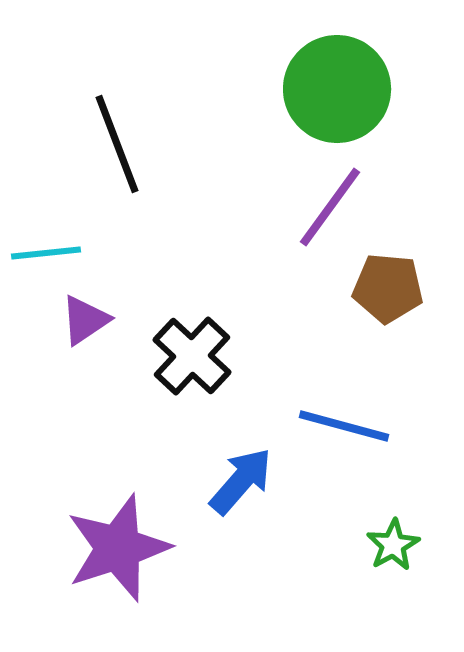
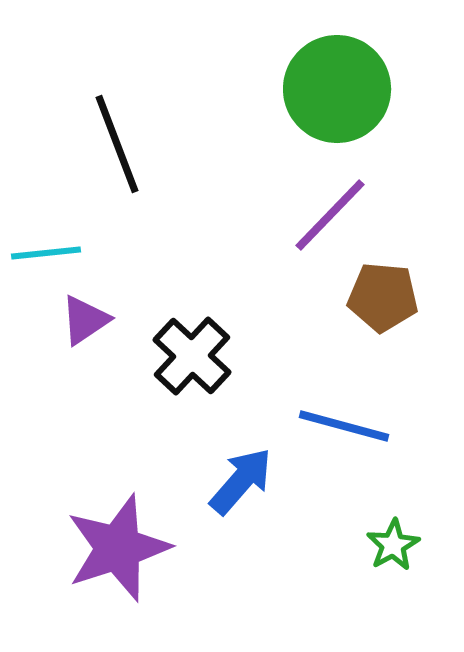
purple line: moved 8 px down; rotated 8 degrees clockwise
brown pentagon: moved 5 px left, 9 px down
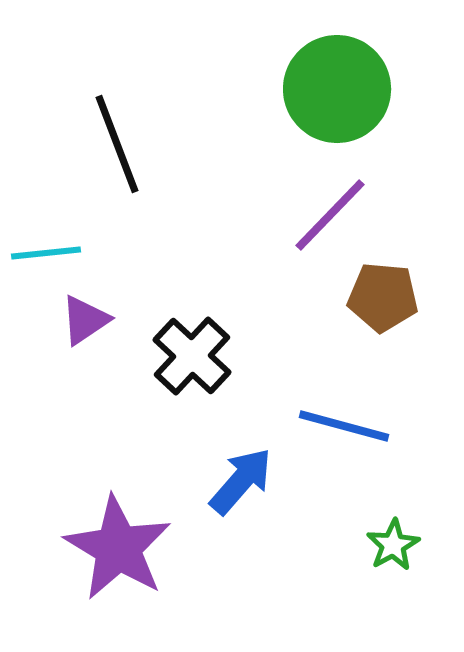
purple star: rotated 23 degrees counterclockwise
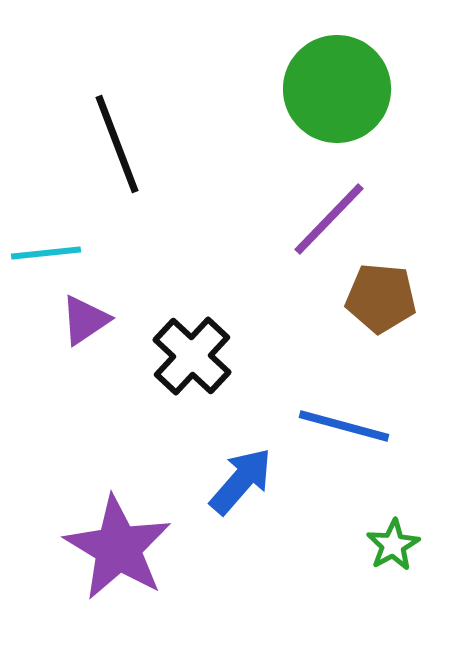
purple line: moved 1 px left, 4 px down
brown pentagon: moved 2 px left, 1 px down
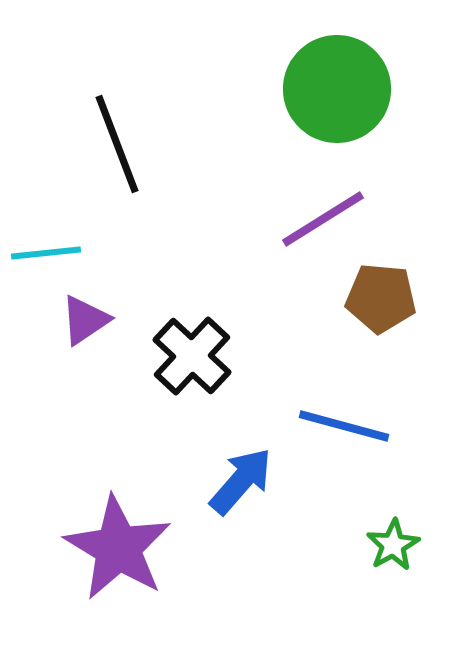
purple line: moved 6 px left; rotated 14 degrees clockwise
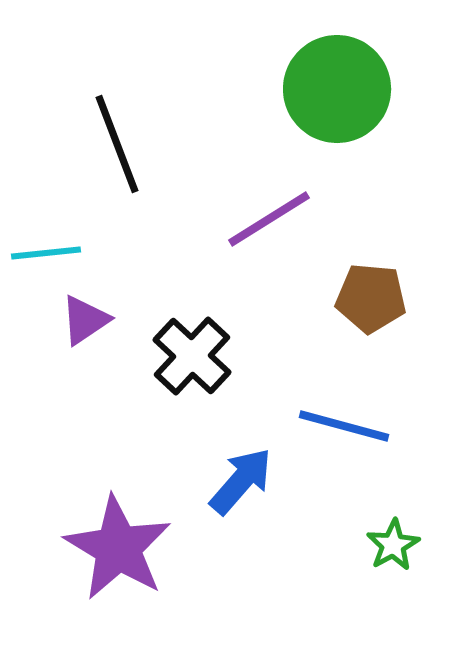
purple line: moved 54 px left
brown pentagon: moved 10 px left
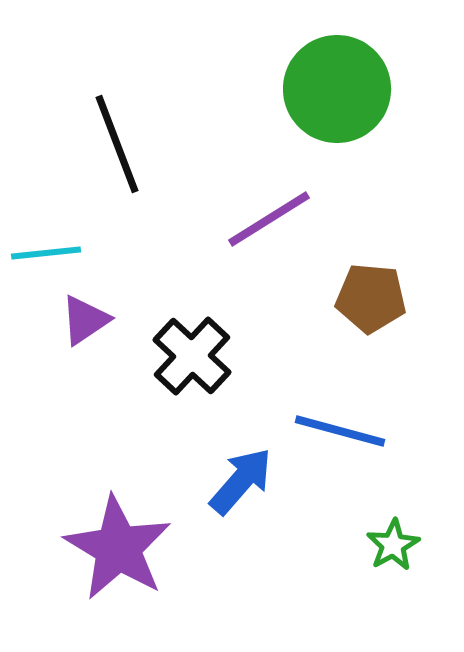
blue line: moved 4 px left, 5 px down
